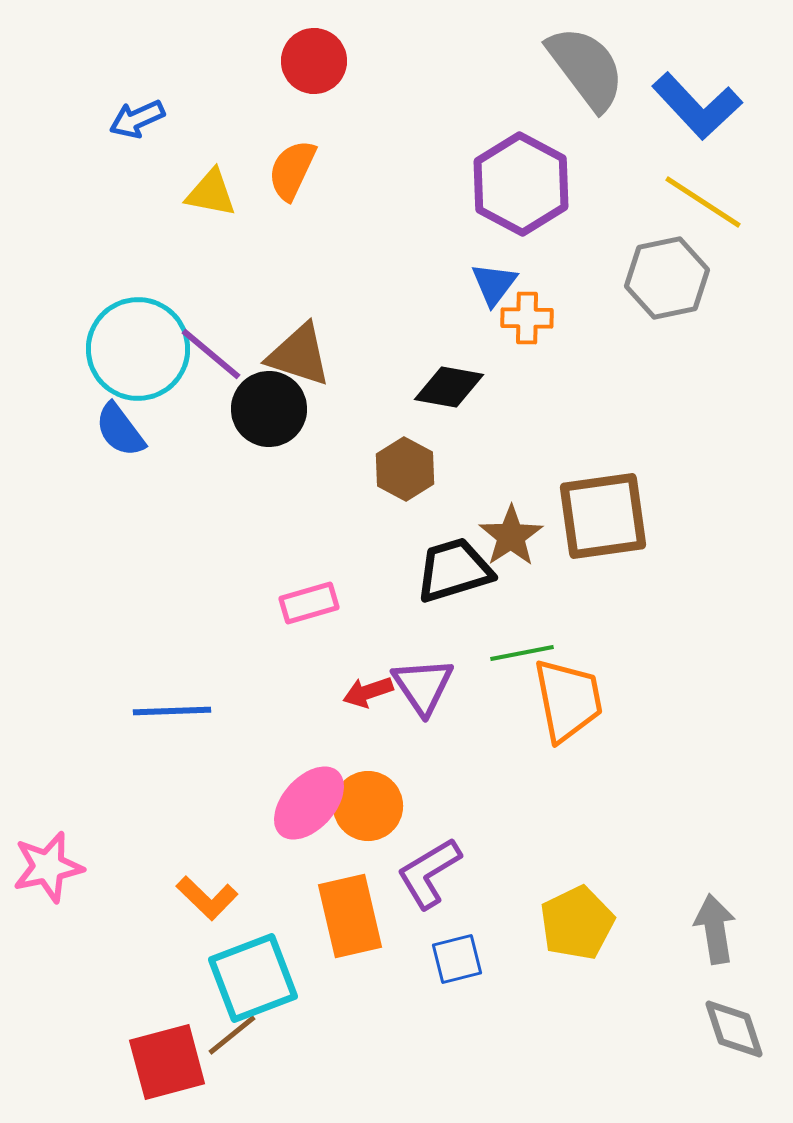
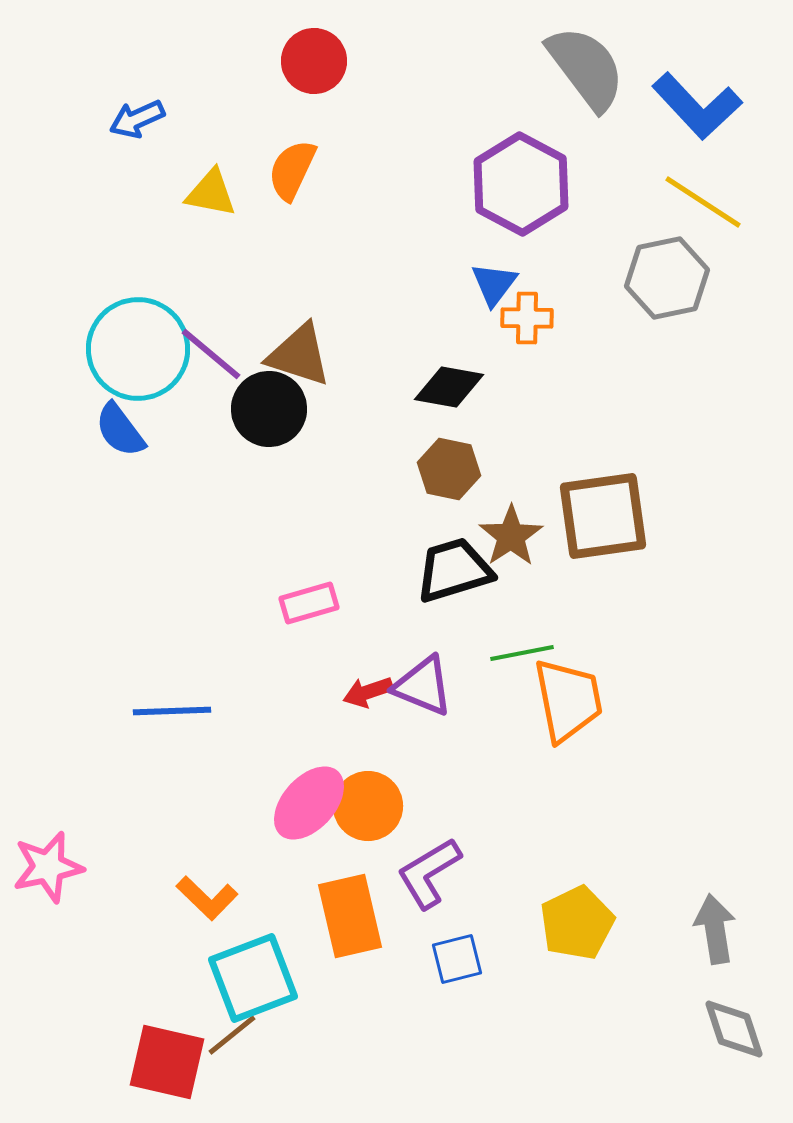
brown hexagon: moved 44 px right; rotated 16 degrees counterclockwise
purple triangle: rotated 34 degrees counterclockwise
red square: rotated 28 degrees clockwise
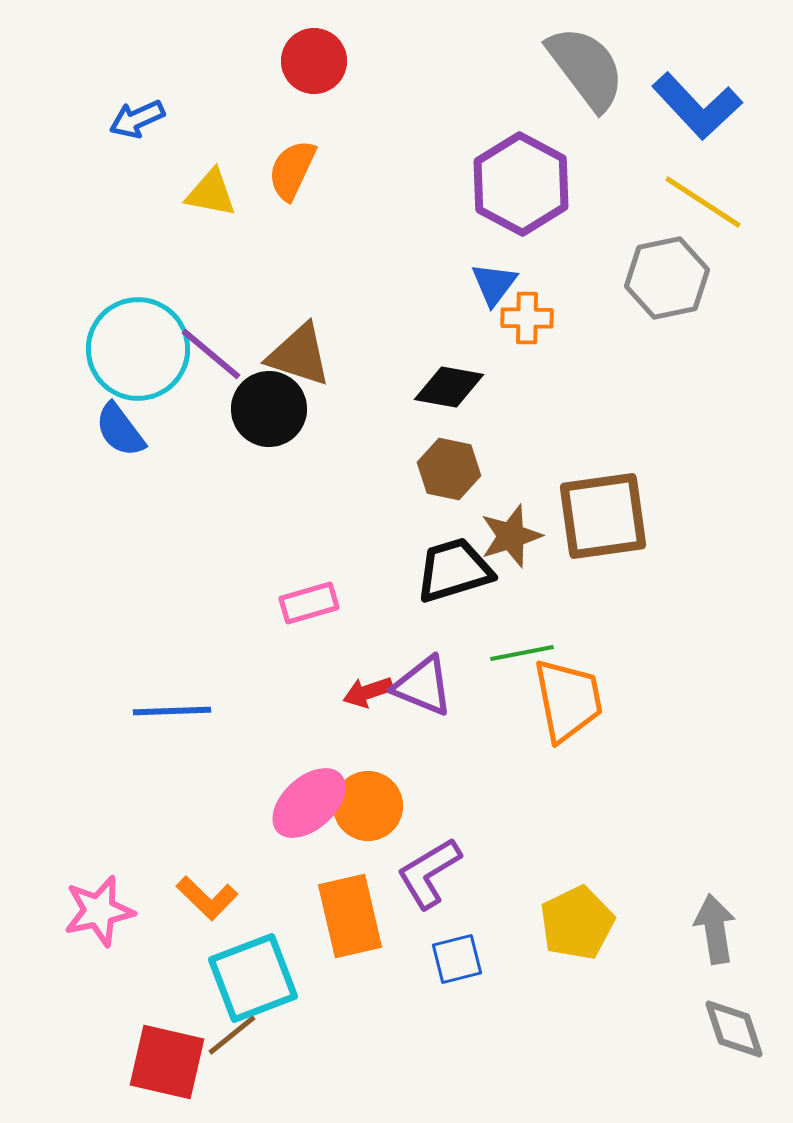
brown star: rotated 16 degrees clockwise
pink ellipse: rotated 6 degrees clockwise
pink star: moved 51 px right, 44 px down
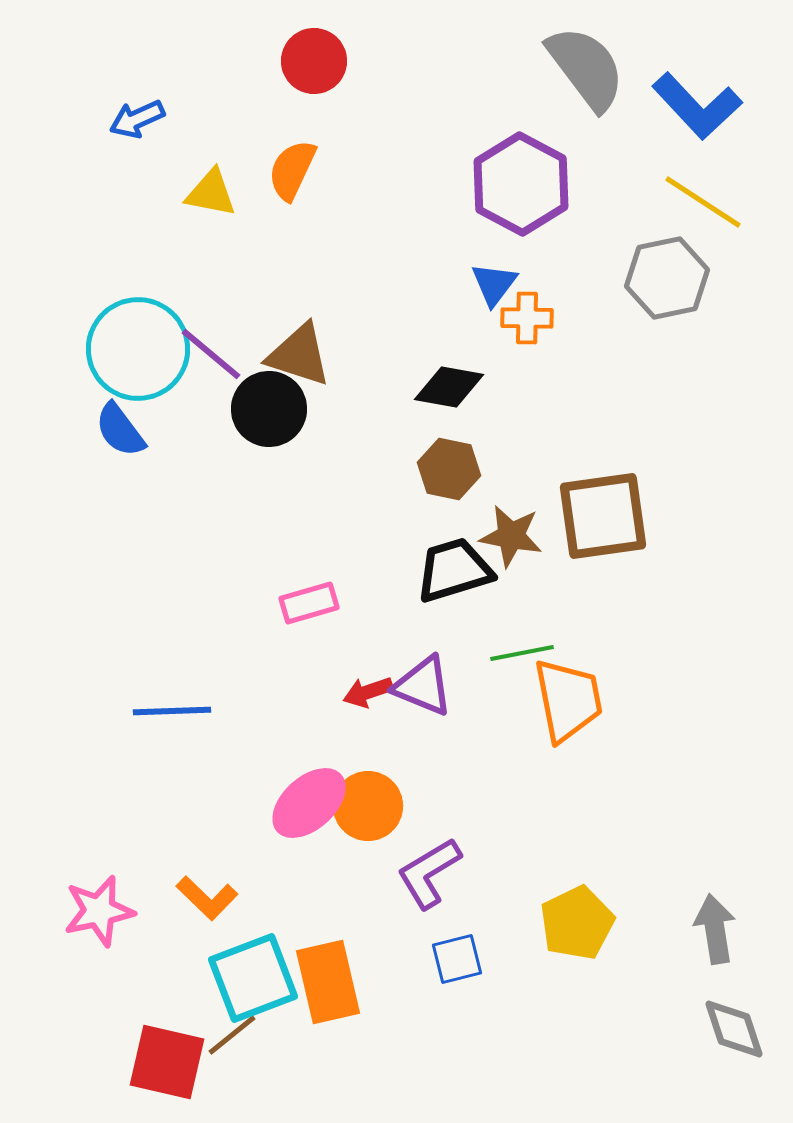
brown star: rotated 28 degrees clockwise
orange rectangle: moved 22 px left, 66 px down
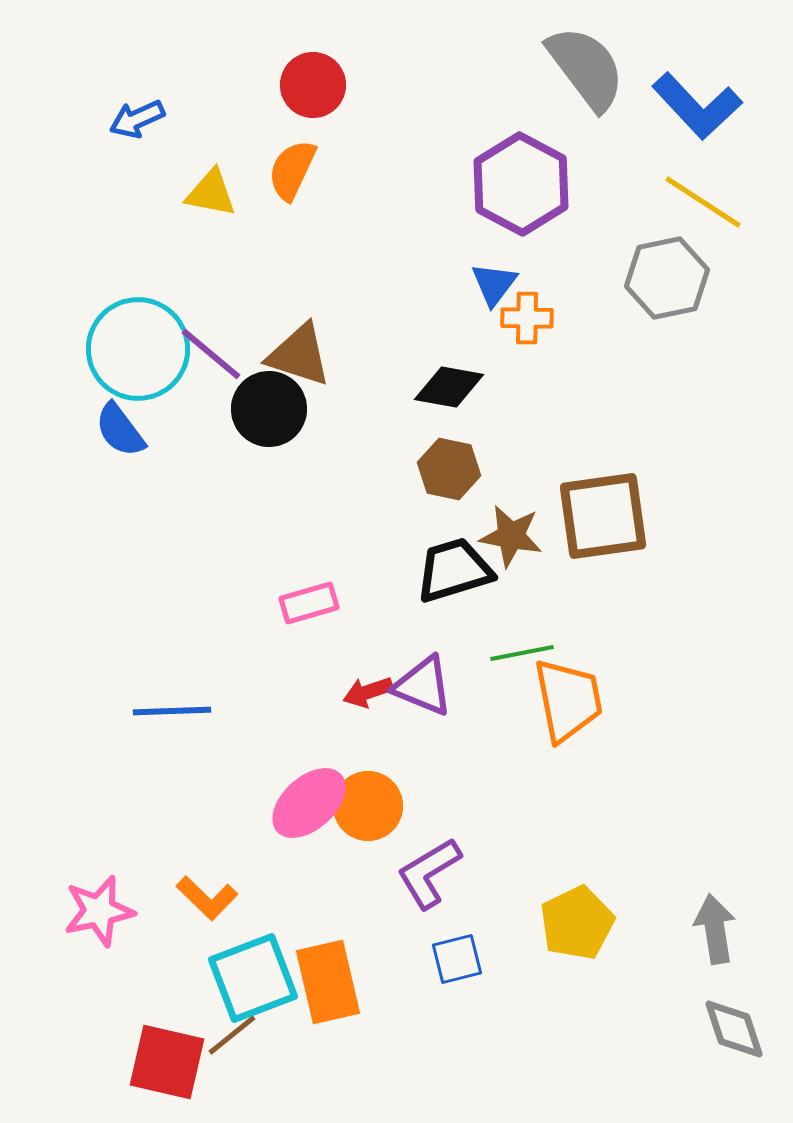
red circle: moved 1 px left, 24 px down
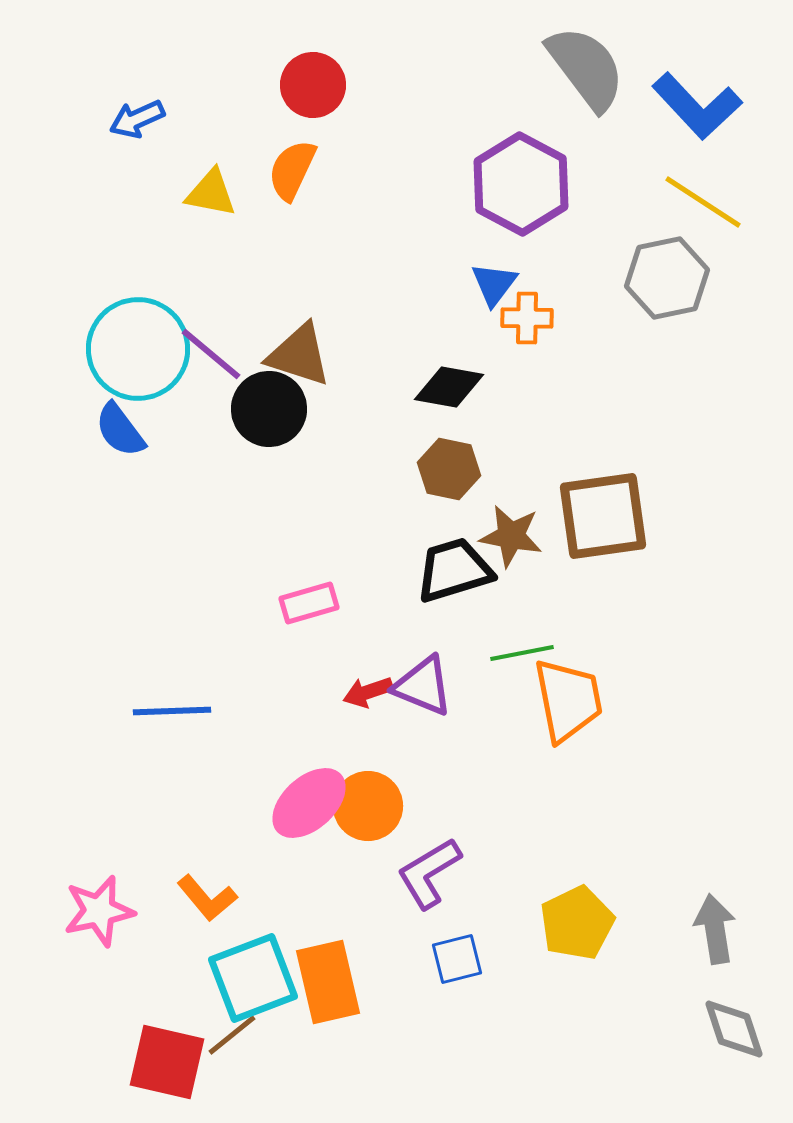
orange L-shape: rotated 6 degrees clockwise
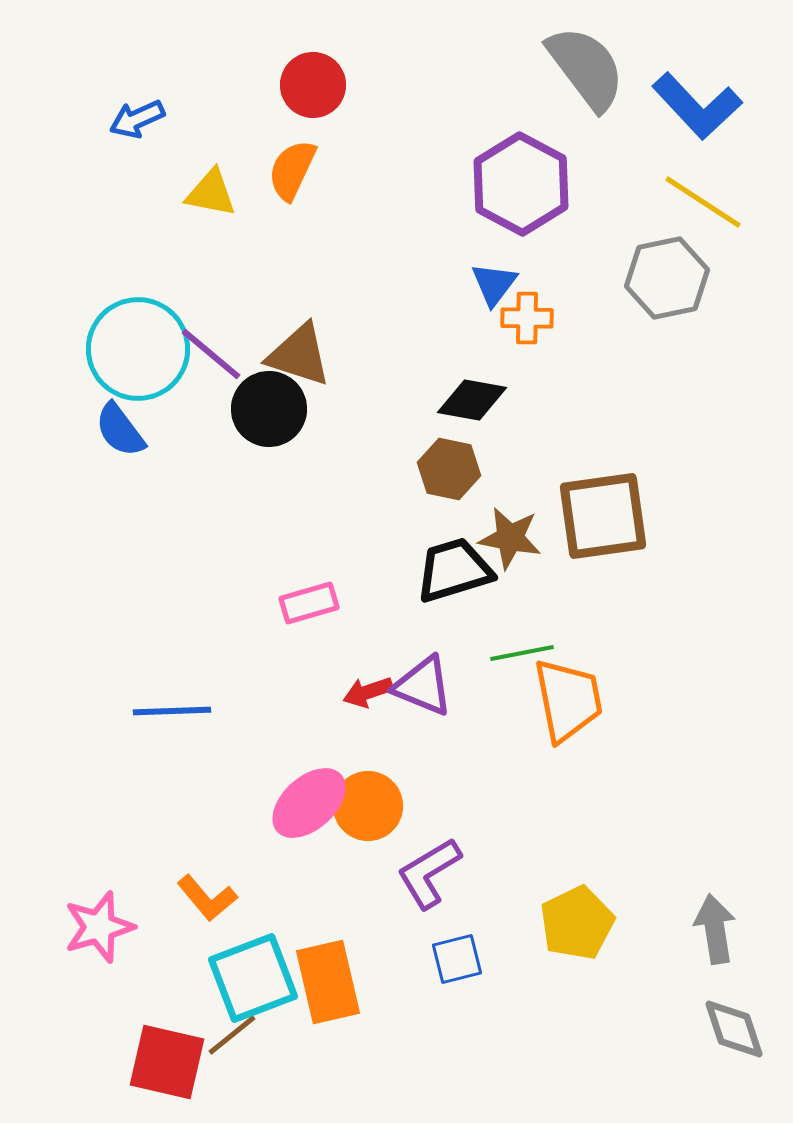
black diamond: moved 23 px right, 13 px down
brown star: moved 1 px left, 2 px down
pink star: moved 16 px down; rotated 4 degrees counterclockwise
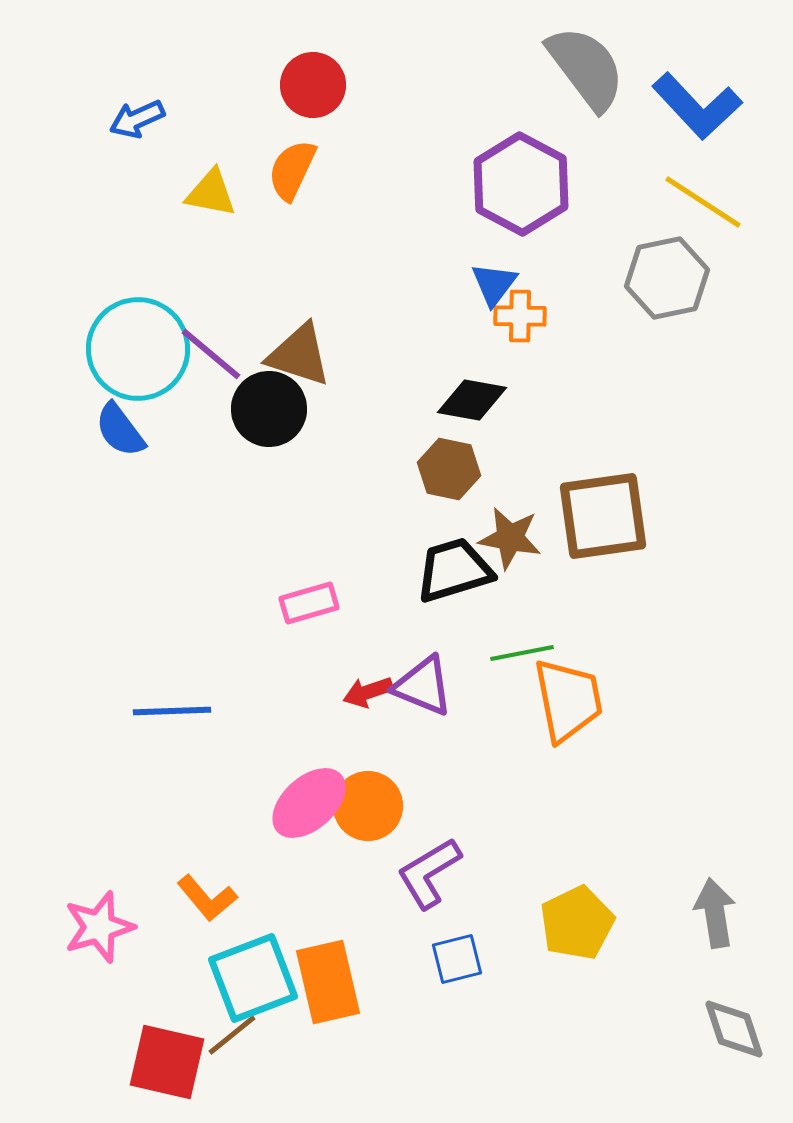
orange cross: moved 7 px left, 2 px up
gray arrow: moved 16 px up
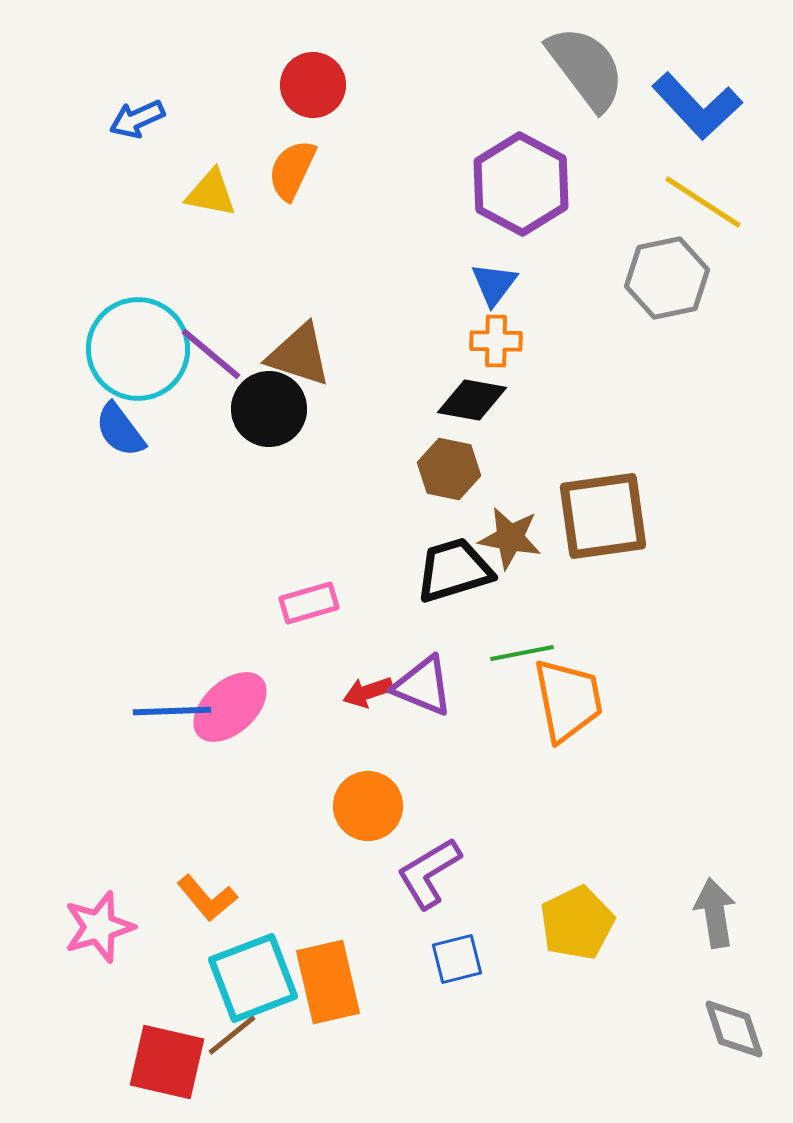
orange cross: moved 24 px left, 25 px down
pink ellipse: moved 79 px left, 96 px up
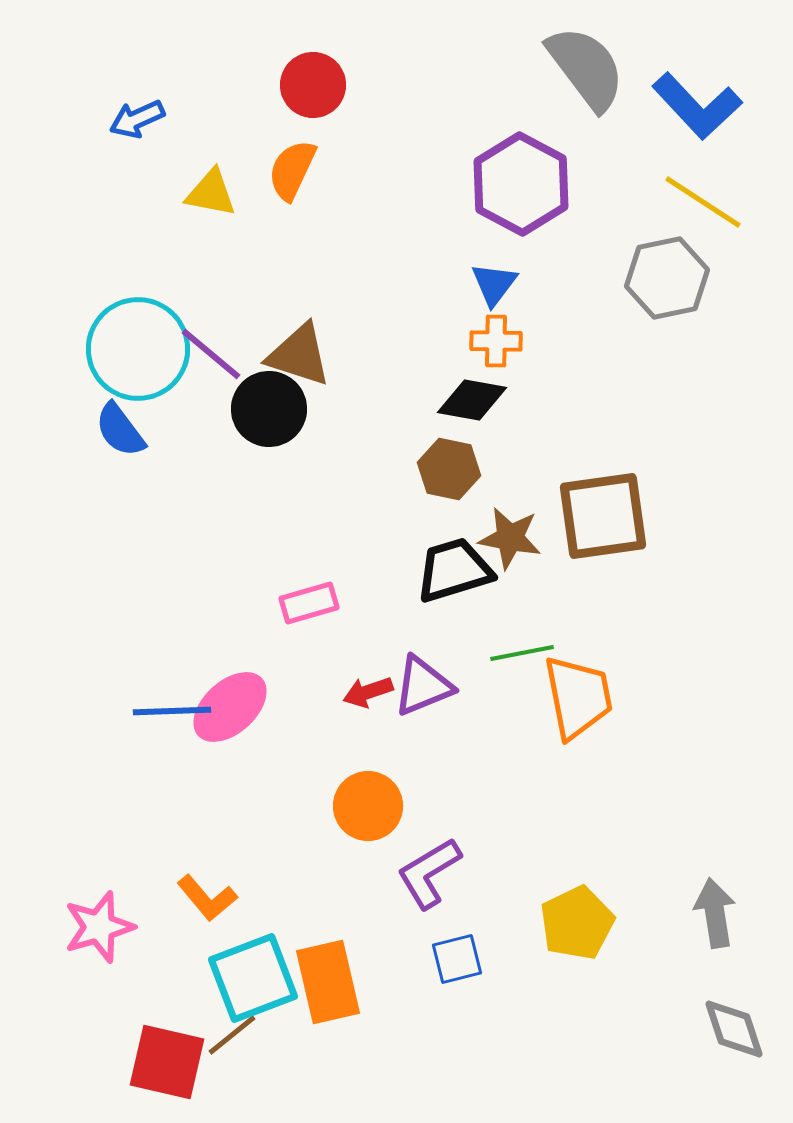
purple triangle: rotated 44 degrees counterclockwise
orange trapezoid: moved 10 px right, 3 px up
